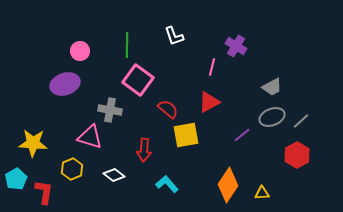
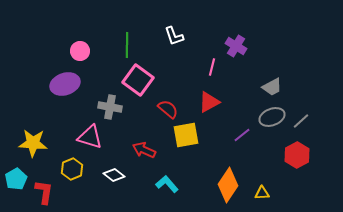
gray cross: moved 3 px up
red arrow: rotated 110 degrees clockwise
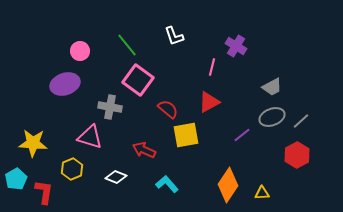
green line: rotated 40 degrees counterclockwise
white diamond: moved 2 px right, 2 px down; rotated 15 degrees counterclockwise
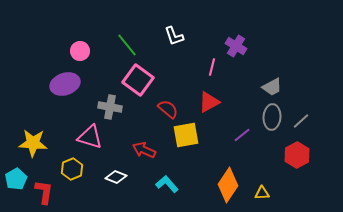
gray ellipse: rotated 65 degrees counterclockwise
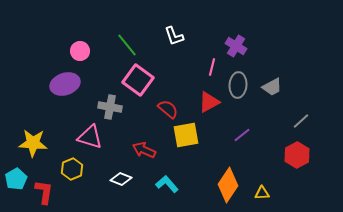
gray ellipse: moved 34 px left, 32 px up
white diamond: moved 5 px right, 2 px down
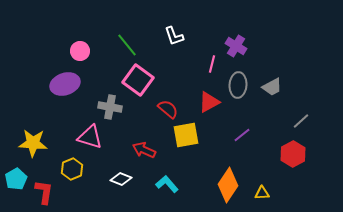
pink line: moved 3 px up
red hexagon: moved 4 px left, 1 px up
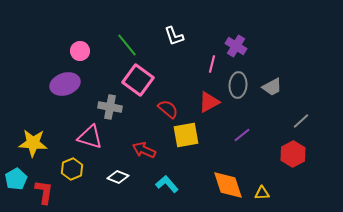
white diamond: moved 3 px left, 2 px up
orange diamond: rotated 52 degrees counterclockwise
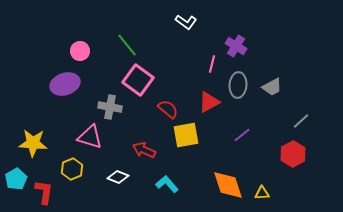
white L-shape: moved 12 px right, 14 px up; rotated 35 degrees counterclockwise
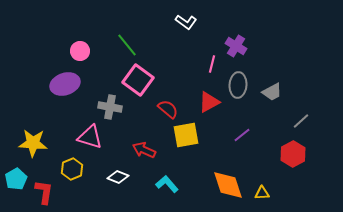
gray trapezoid: moved 5 px down
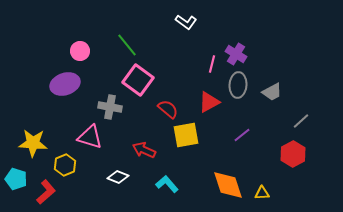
purple cross: moved 8 px down
yellow hexagon: moved 7 px left, 4 px up
cyan pentagon: rotated 25 degrees counterclockwise
red L-shape: moved 2 px right; rotated 40 degrees clockwise
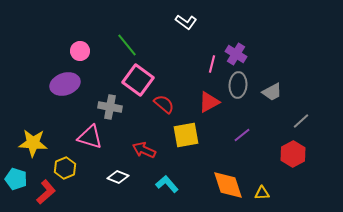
red semicircle: moved 4 px left, 5 px up
yellow hexagon: moved 3 px down
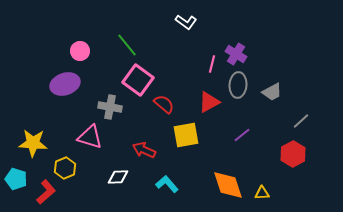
white diamond: rotated 25 degrees counterclockwise
